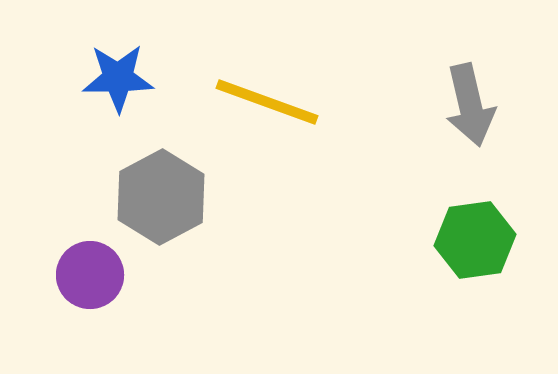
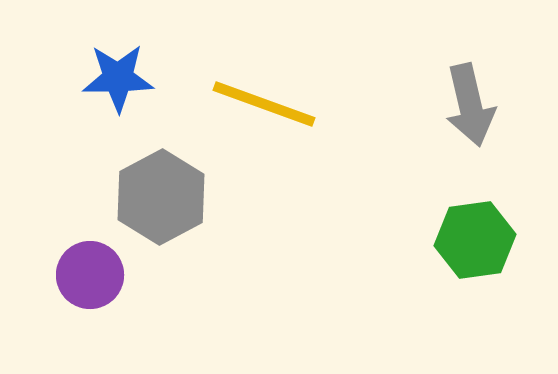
yellow line: moved 3 px left, 2 px down
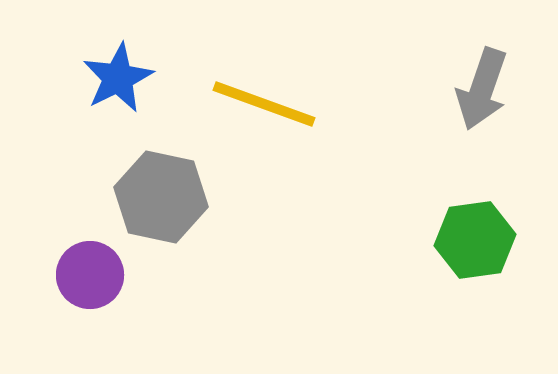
blue star: rotated 26 degrees counterclockwise
gray arrow: moved 12 px right, 16 px up; rotated 32 degrees clockwise
gray hexagon: rotated 20 degrees counterclockwise
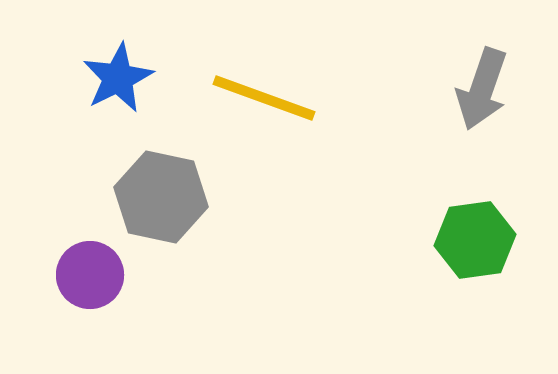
yellow line: moved 6 px up
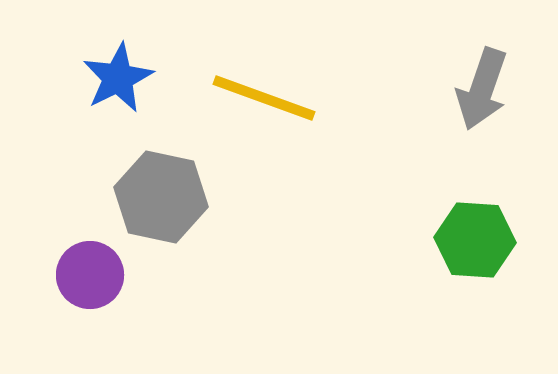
green hexagon: rotated 12 degrees clockwise
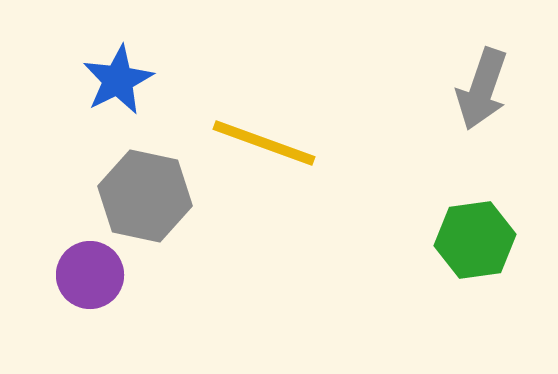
blue star: moved 2 px down
yellow line: moved 45 px down
gray hexagon: moved 16 px left, 1 px up
green hexagon: rotated 12 degrees counterclockwise
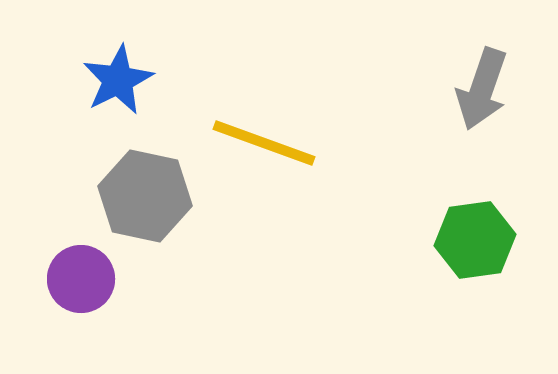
purple circle: moved 9 px left, 4 px down
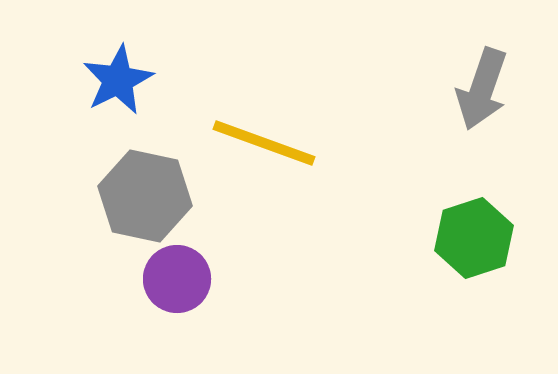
green hexagon: moved 1 px left, 2 px up; rotated 10 degrees counterclockwise
purple circle: moved 96 px right
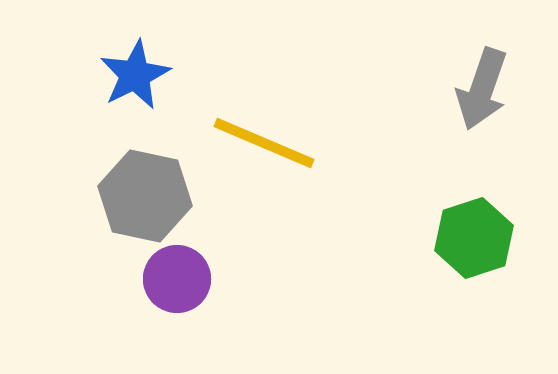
blue star: moved 17 px right, 5 px up
yellow line: rotated 3 degrees clockwise
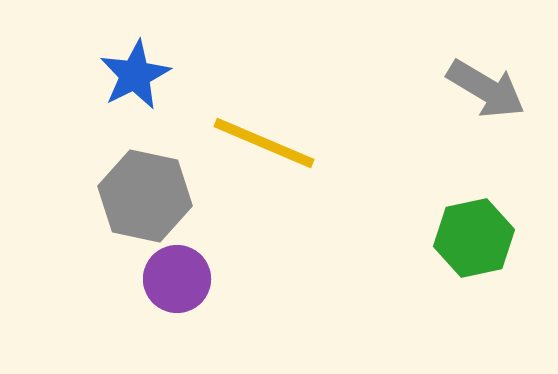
gray arrow: moved 4 px right; rotated 78 degrees counterclockwise
green hexagon: rotated 6 degrees clockwise
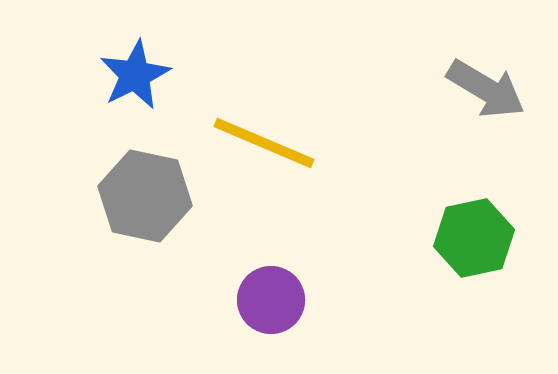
purple circle: moved 94 px right, 21 px down
